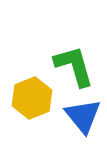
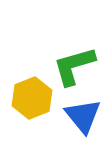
green L-shape: rotated 90 degrees counterclockwise
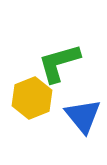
green L-shape: moved 15 px left, 3 px up
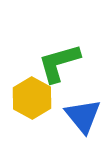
yellow hexagon: rotated 9 degrees counterclockwise
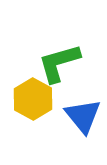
yellow hexagon: moved 1 px right, 1 px down
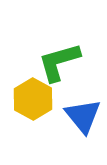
green L-shape: moved 1 px up
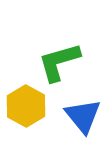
yellow hexagon: moved 7 px left, 7 px down
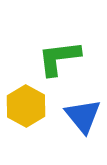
green L-shape: moved 4 px up; rotated 9 degrees clockwise
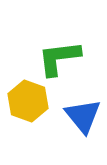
yellow hexagon: moved 2 px right, 5 px up; rotated 9 degrees counterclockwise
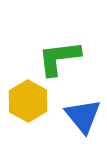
yellow hexagon: rotated 9 degrees clockwise
